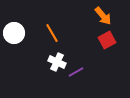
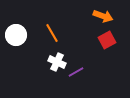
orange arrow: rotated 30 degrees counterclockwise
white circle: moved 2 px right, 2 px down
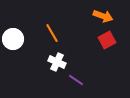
white circle: moved 3 px left, 4 px down
purple line: moved 8 px down; rotated 63 degrees clockwise
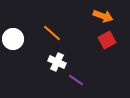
orange line: rotated 18 degrees counterclockwise
